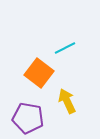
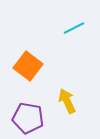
cyan line: moved 9 px right, 20 px up
orange square: moved 11 px left, 7 px up
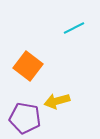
yellow arrow: moved 10 px left; rotated 80 degrees counterclockwise
purple pentagon: moved 3 px left
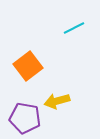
orange square: rotated 16 degrees clockwise
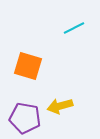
orange square: rotated 36 degrees counterclockwise
yellow arrow: moved 3 px right, 5 px down
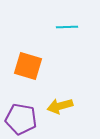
cyan line: moved 7 px left, 1 px up; rotated 25 degrees clockwise
purple pentagon: moved 4 px left, 1 px down
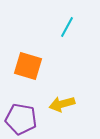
cyan line: rotated 60 degrees counterclockwise
yellow arrow: moved 2 px right, 2 px up
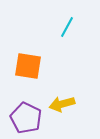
orange square: rotated 8 degrees counterclockwise
purple pentagon: moved 5 px right, 1 px up; rotated 16 degrees clockwise
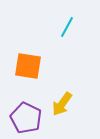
yellow arrow: rotated 40 degrees counterclockwise
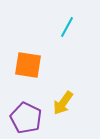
orange square: moved 1 px up
yellow arrow: moved 1 px right, 1 px up
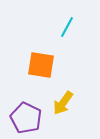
orange square: moved 13 px right
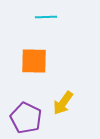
cyan line: moved 21 px left, 10 px up; rotated 60 degrees clockwise
orange square: moved 7 px left, 4 px up; rotated 8 degrees counterclockwise
